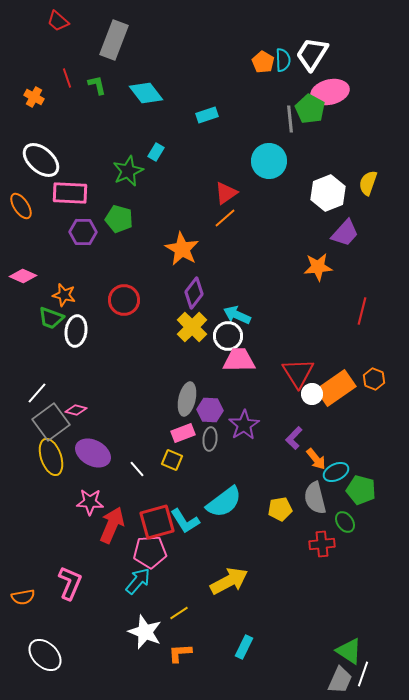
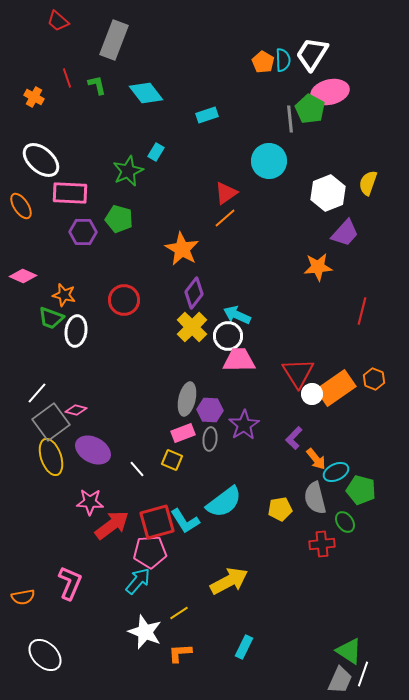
purple ellipse at (93, 453): moved 3 px up
red arrow at (112, 525): rotated 30 degrees clockwise
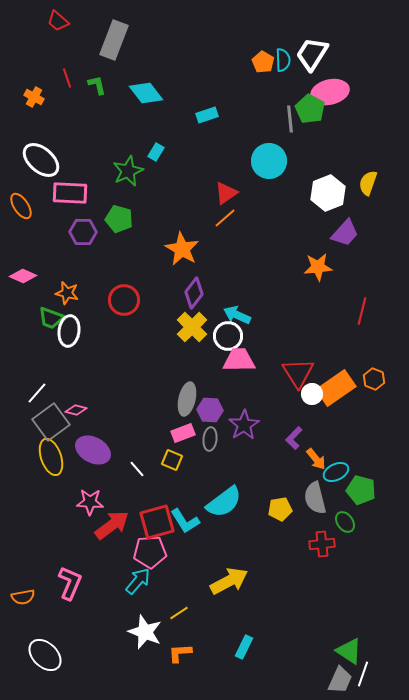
orange star at (64, 295): moved 3 px right, 2 px up
white ellipse at (76, 331): moved 7 px left
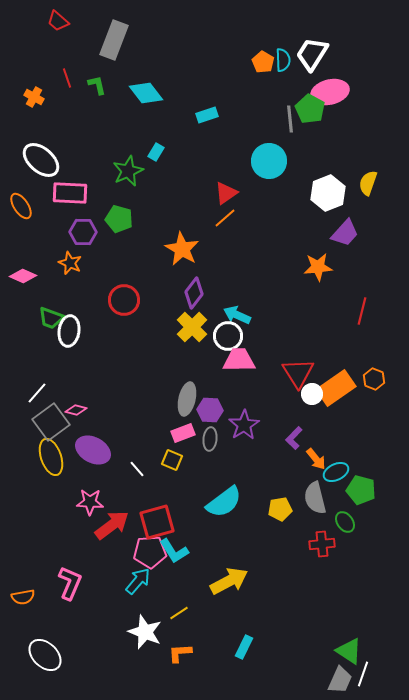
orange star at (67, 293): moved 3 px right, 30 px up; rotated 10 degrees clockwise
cyan L-shape at (185, 521): moved 11 px left, 30 px down
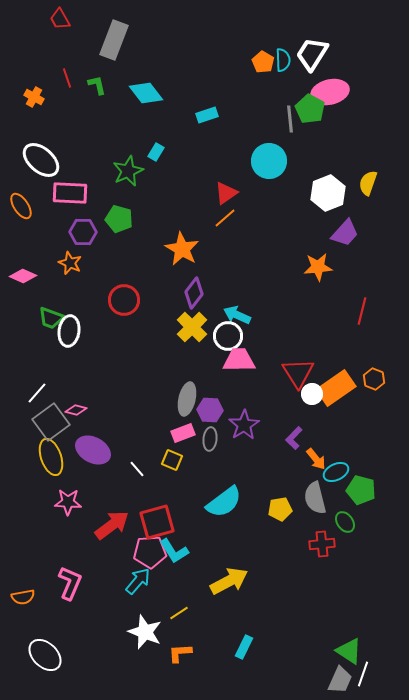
red trapezoid at (58, 21): moved 2 px right, 2 px up; rotated 20 degrees clockwise
pink star at (90, 502): moved 22 px left
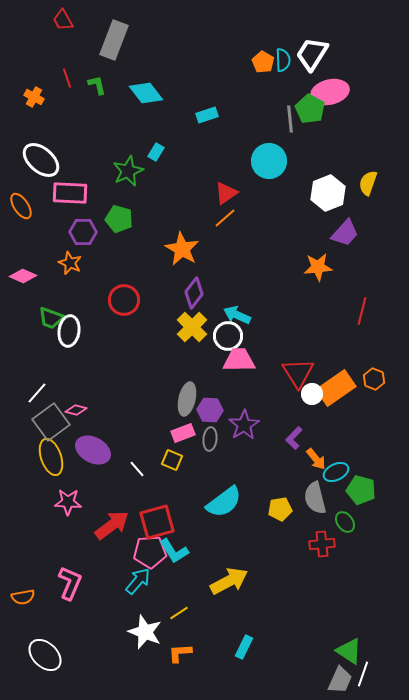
red trapezoid at (60, 19): moved 3 px right, 1 px down
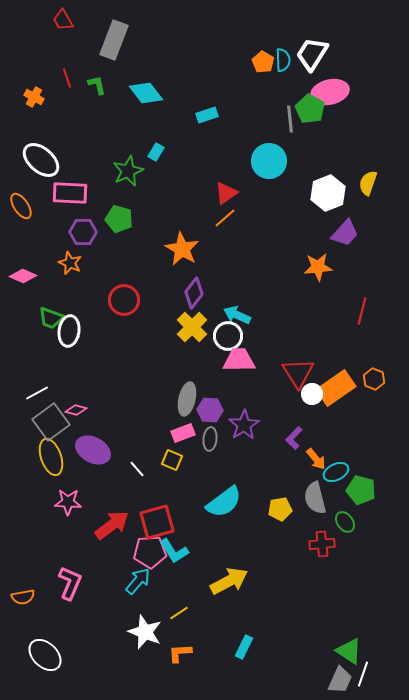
white line at (37, 393): rotated 20 degrees clockwise
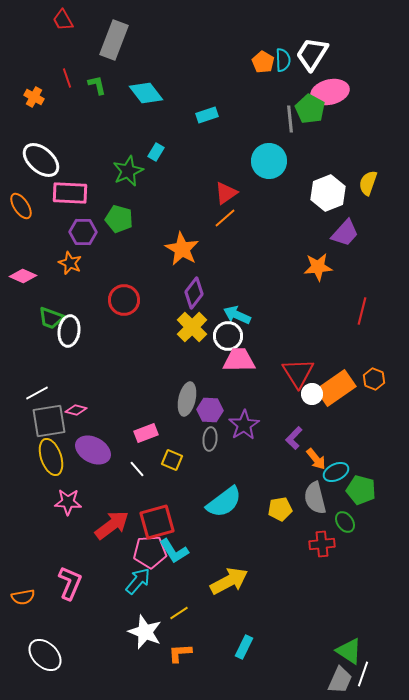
gray square at (51, 422): moved 2 px left, 1 px up; rotated 27 degrees clockwise
pink rectangle at (183, 433): moved 37 px left
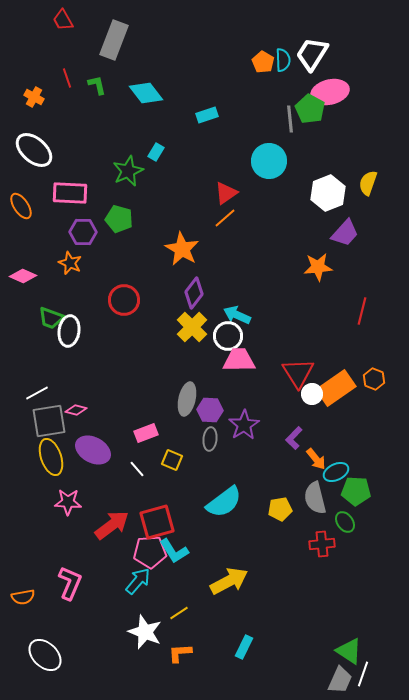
white ellipse at (41, 160): moved 7 px left, 10 px up
green pentagon at (361, 490): moved 5 px left, 1 px down; rotated 12 degrees counterclockwise
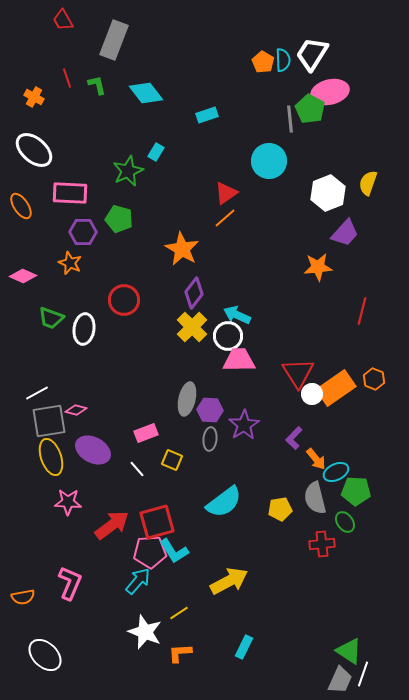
white ellipse at (69, 331): moved 15 px right, 2 px up
